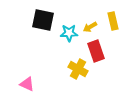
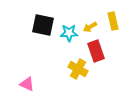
black square: moved 5 px down
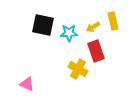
yellow arrow: moved 3 px right
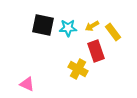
yellow rectangle: moved 11 px down; rotated 24 degrees counterclockwise
yellow arrow: moved 1 px left, 1 px up
cyan star: moved 1 px left, 5 px up
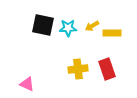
yellow rectangle: moved 1 px left, 1 px down; rotated 54 degrees counterclockwise
red rectangle: moved 11 px right, 18 px down
yellow cross: rotated 36 degrees counterclockwise
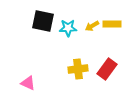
black square: moved 4 px up
yellow rectangle: moved 9 px up
red rectangle: rotated 55 degrees clockwise
pink triangle: moved 1 px right, 1 px up
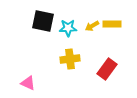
yellow cross: moved 8 px left, 10 px up
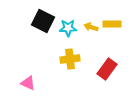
black square: rotated 15 degrees clockwise
yellow arrow: moved 1 px left, 1 px down; rotated 48 degrees clockwise
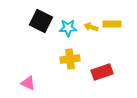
black square: moved 2 px left
red rectangle: moved 5 px left, 3 px down; rotated 35 degrees clockwise
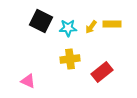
yellow arrow: rotated 72 degrees counterclockwise
red rectangle: rotated 20 degrees counterclockwise
pink triangle: moved 2 px up
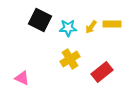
black square: moved 1 px left, 1 px up
yellow cross: rotated 24 degrees counterclockwise
pink triangle: moved 6 px left, 3 px up
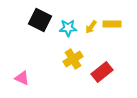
yellow cross: moved 3 px right
